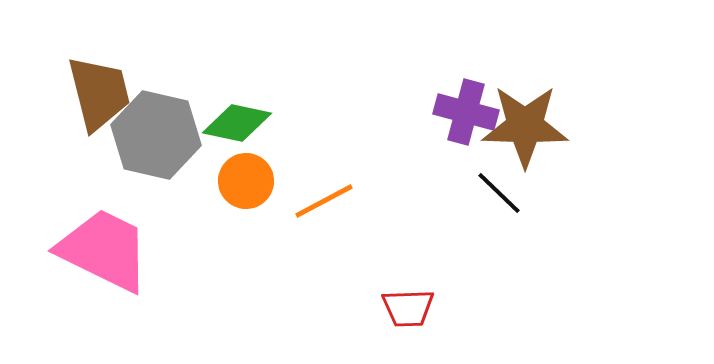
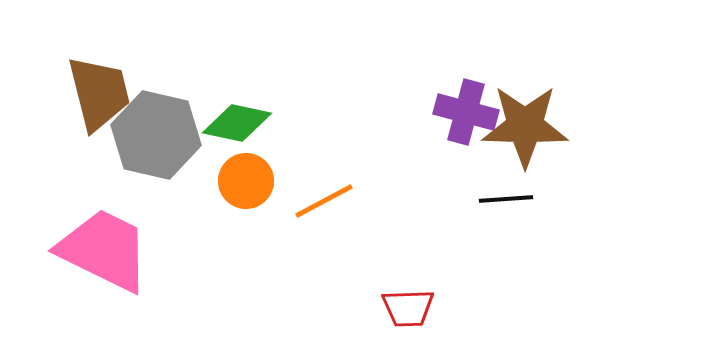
black line: moved 7 px right, 6 px down; rotated 48 degrees counterclockwise
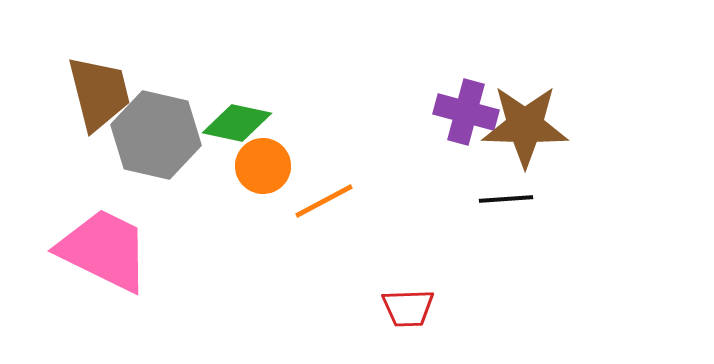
orange circle: moved 17 px right, 15 px up
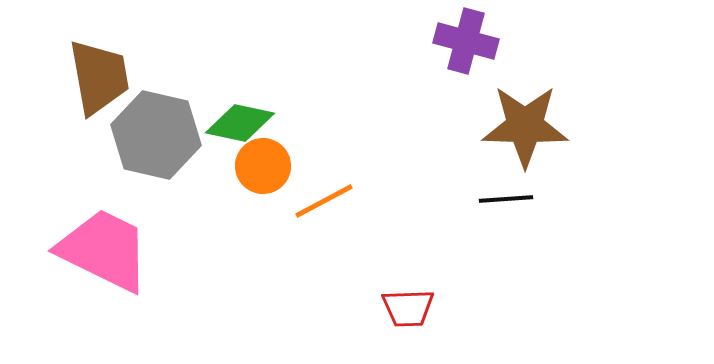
brown trapezoid: moved 16 px up; rotated 4 degrees clockwise
purple cross: moved 71 px up
green diamond: moved 3 px right
